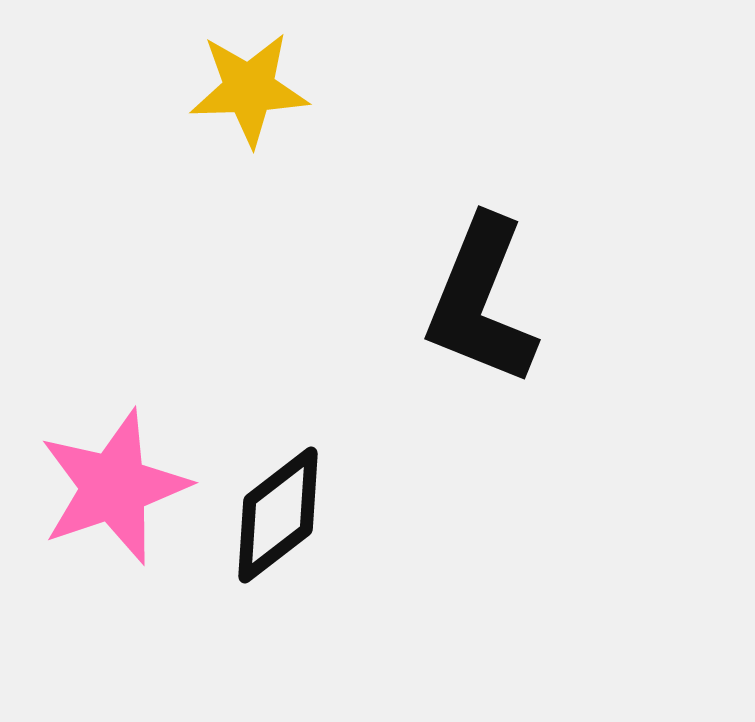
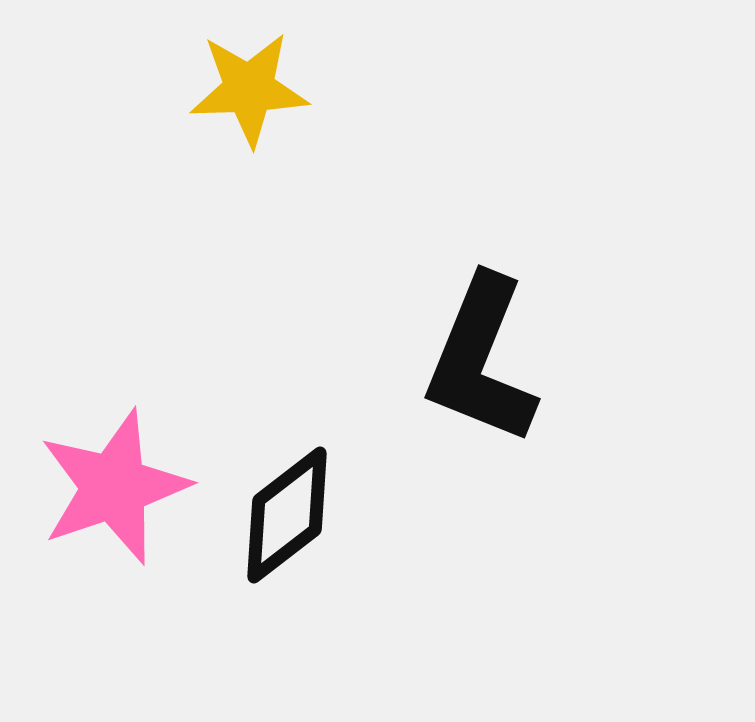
black L-shape: moved 59 px down
black diamond: moved 9 px right
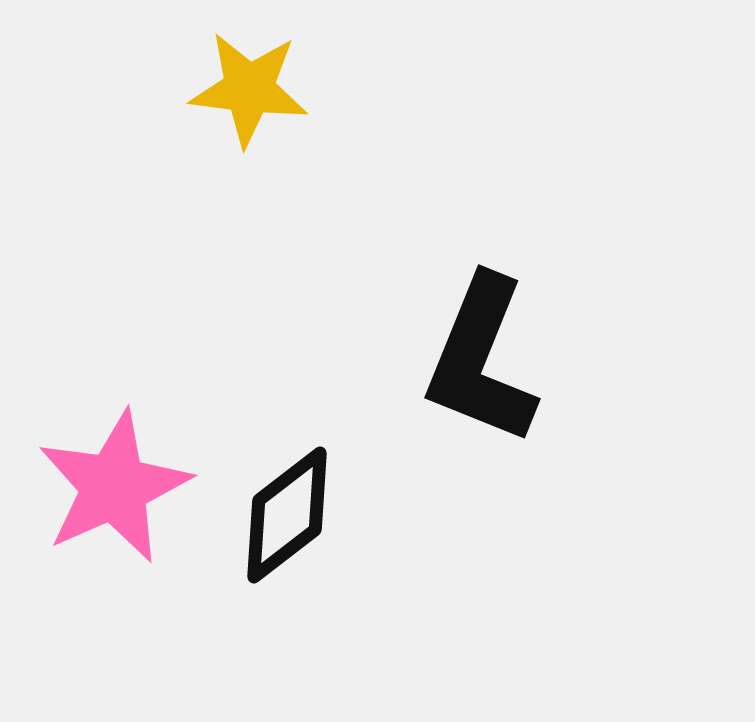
yellow star: rotated 9 degrees clockwise
pink star: rotated 5 degrees counterclockwise
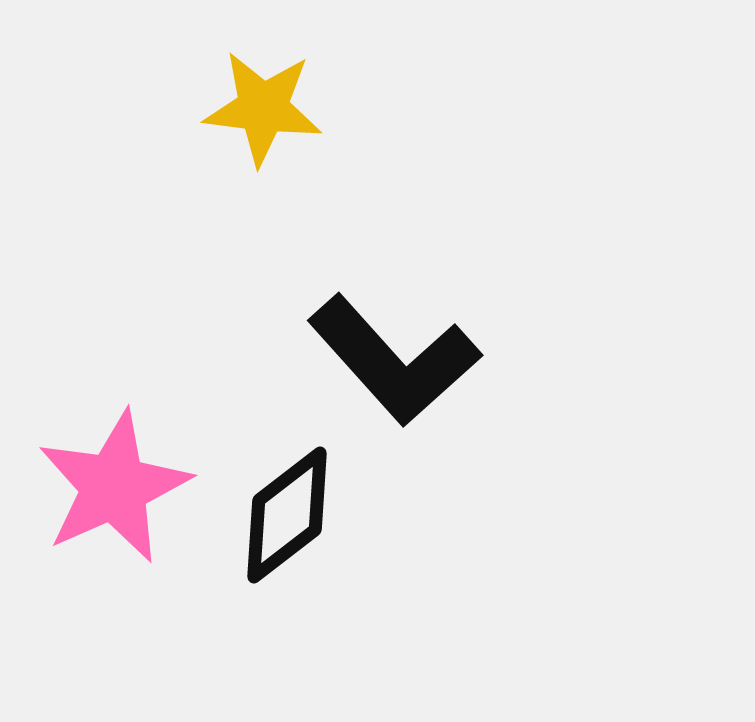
yellow star: moved 14 px right, 19 px down
black L-shape: moved 87 px left; rotated 64 degrees counterclockwise
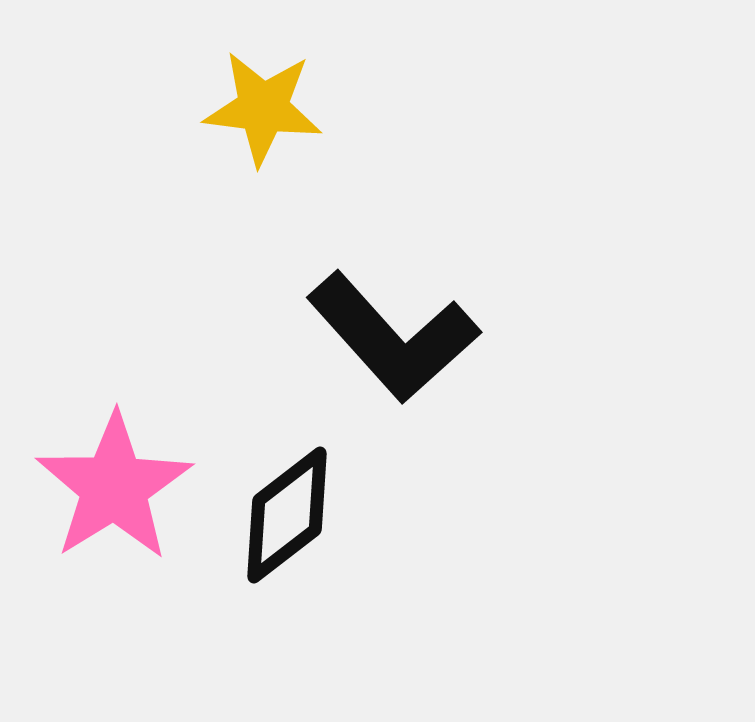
black L-shape: moved 1 px left, 23 px up
pink star: rotated 8 degrees counterclockwise
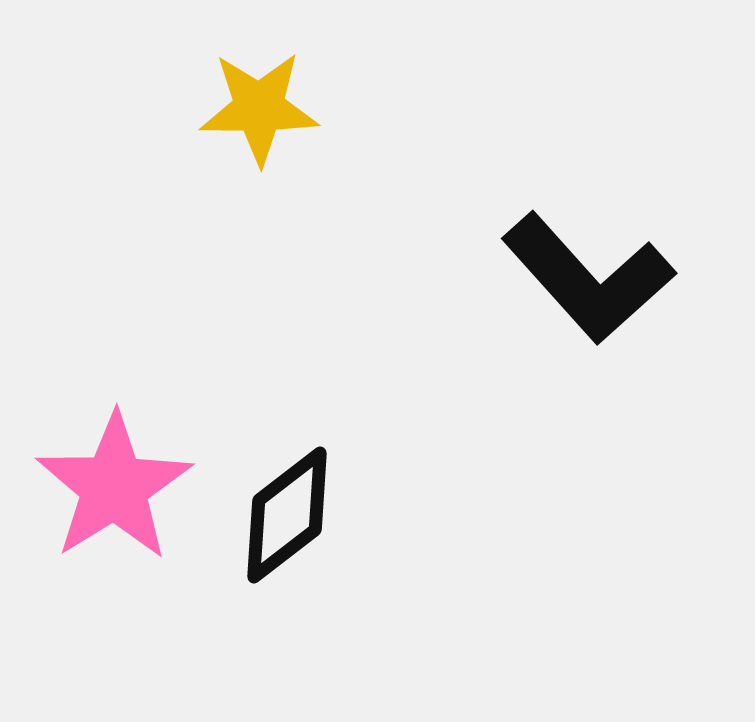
yellow star: moved 4 px left; rotated 7 degrees counterclockwise
black L-shape: moved 195 px right, 59 px up
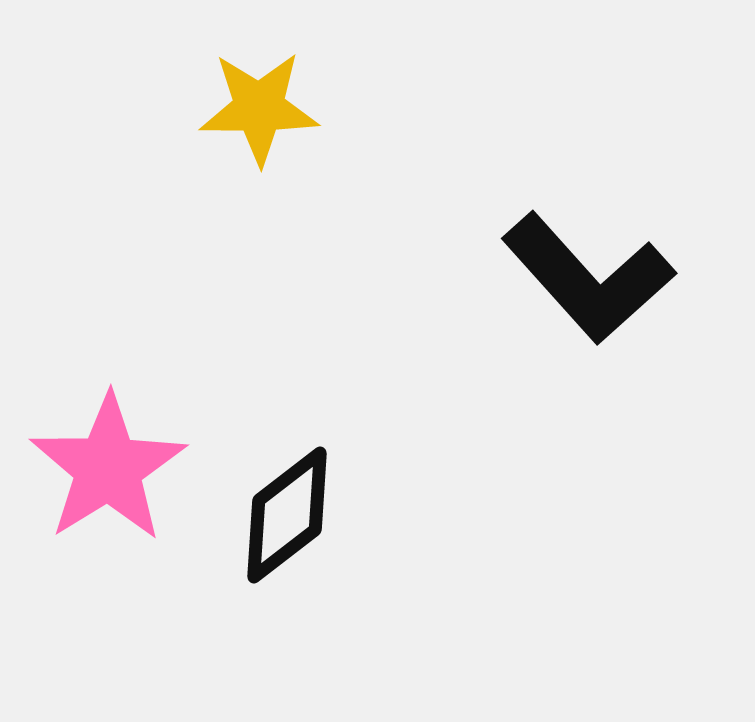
pink star: moved 6 px left, 19 px up
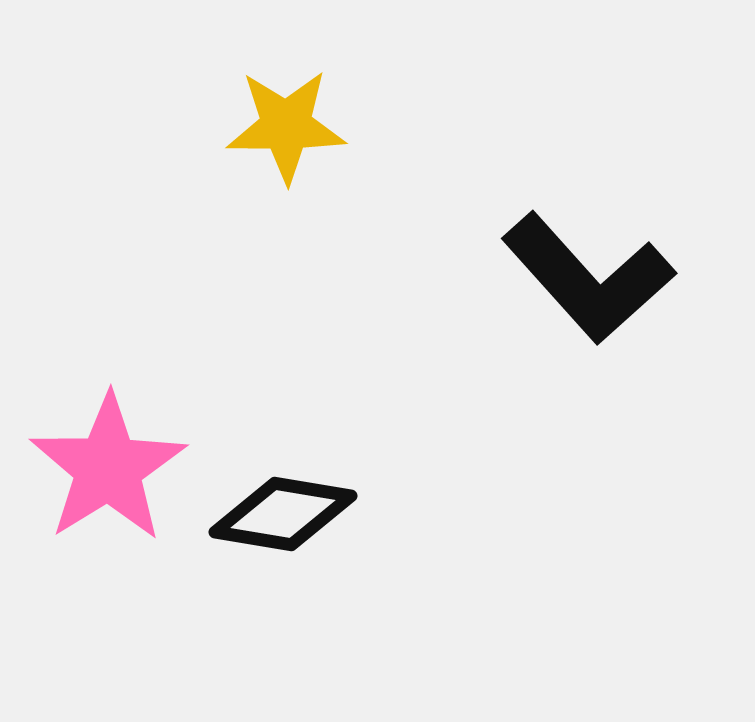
yellow star: moved 27 px right, 18 px down
black diamond: moved 4 px left, 1 px up; rotated 47 degrees clockwise
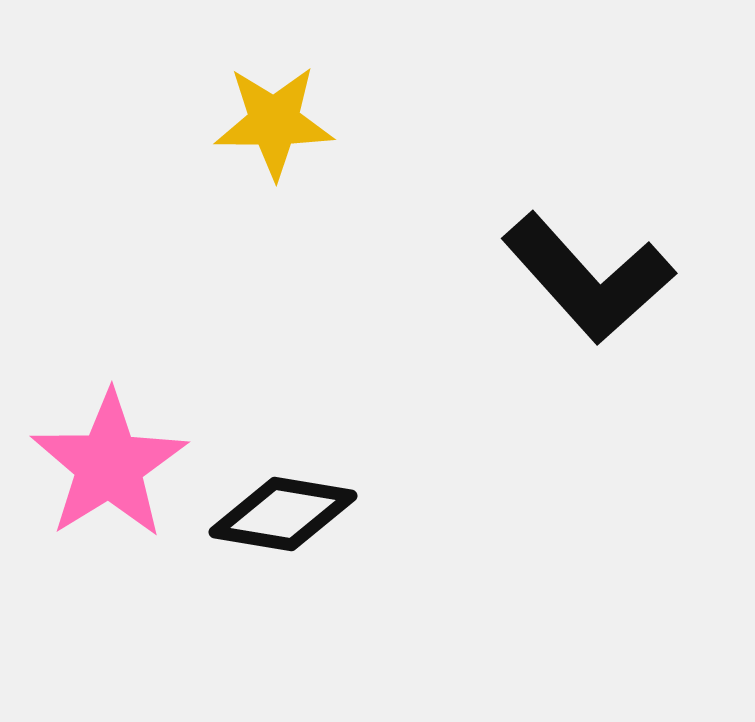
yellow star: moved 12 px left, 4 px up
pink star: moved 1 px right, 3 px up
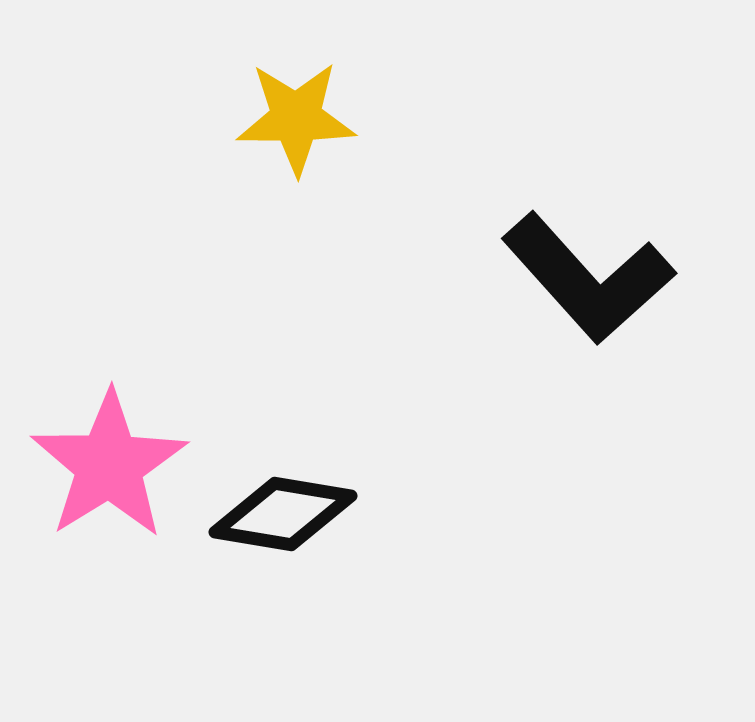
yellow star: moved 22 px right, 4 px up
